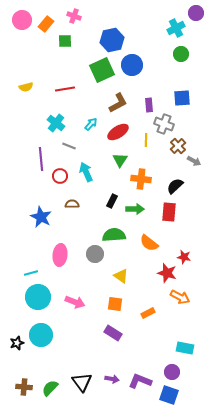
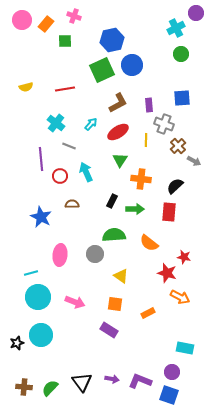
purple rectangle at (113, 333): moved 4 px left, 3 px up
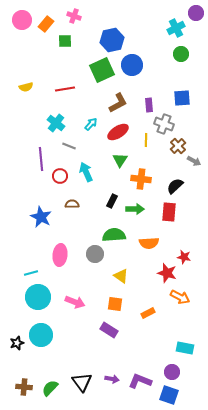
orange semicircle at (149, 243): rotated 42 degrees counterclockwise
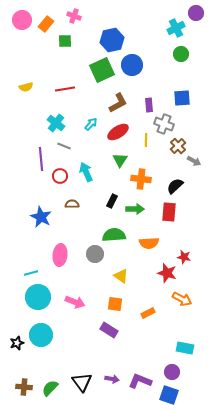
gray line at (69, 146): moved 5 px left
orange arrow at (180, 297): moved 2 px right, 2 px down
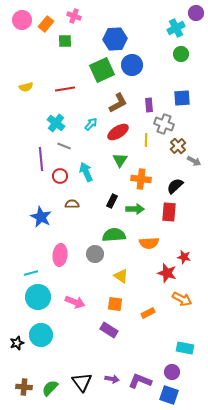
blue hexagon at (112, 40): moved 3 px right, 1 px up; rotated 10 degrees clockwise
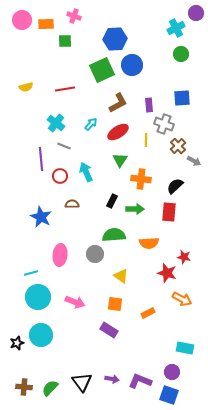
orange rectangle at (46, 24): rotated 49 degrees clockwise
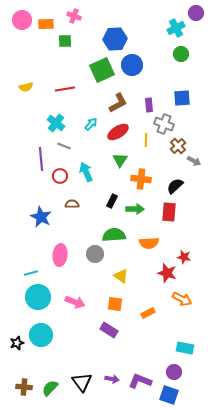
purple circle at (172, 372): moved 2 px right
